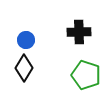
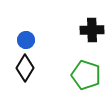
black cross: moved 13 px right, 2 px up
black diamond: moved 1 px right
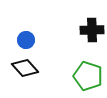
black diamond: rotated 72 degrees counterclockwise
green pentagon: moved 2 px right, 1 px down
